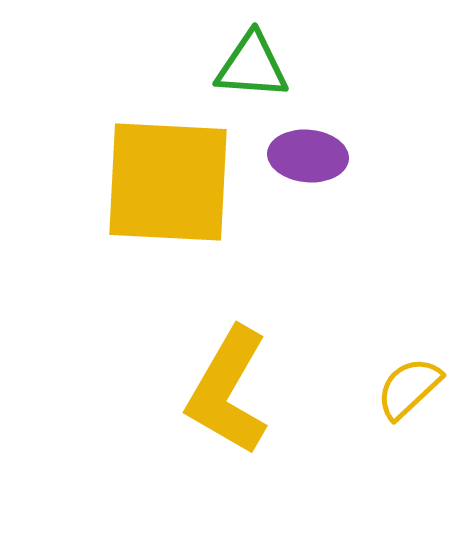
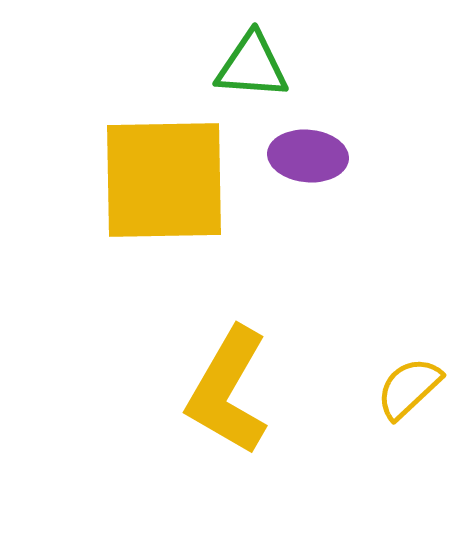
yellow square: moved 4 px left, 2 px up; rotated 4 degrees counterclockwise
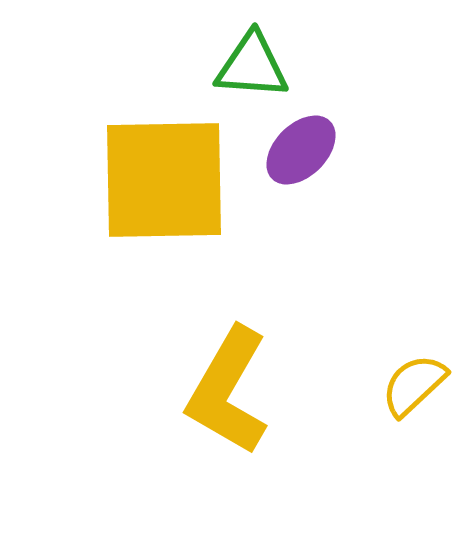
purple ellipse: moved 7 px left, 6 px up; rotated 50 degrees counterclockwise
yellow semicircle: moved 5 px right, 3 px up
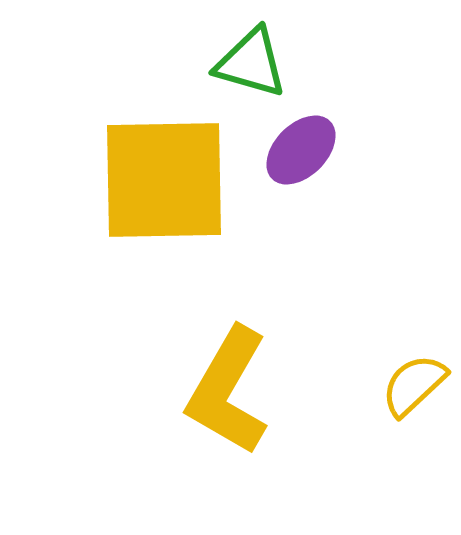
green triangle: moved 1 px left, 3 px up; rotated 12 degrees clockwise
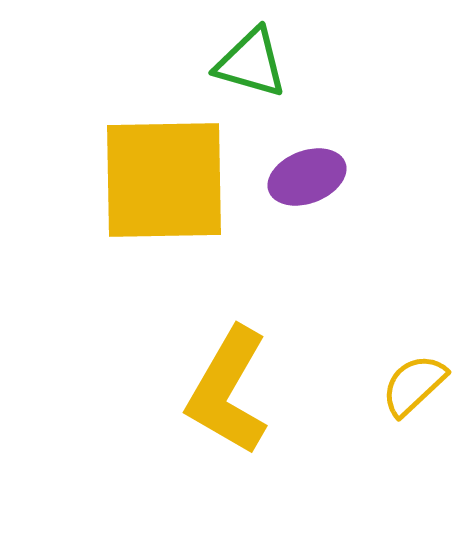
purple ellipse: moved 6 px right, 27 px down; rotated 24 degrees clockwise
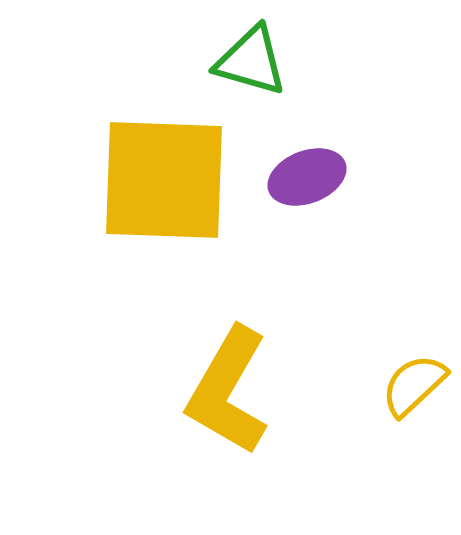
green triangle: moved 2 px up
yellow square: rotated 3 degrees clockwise
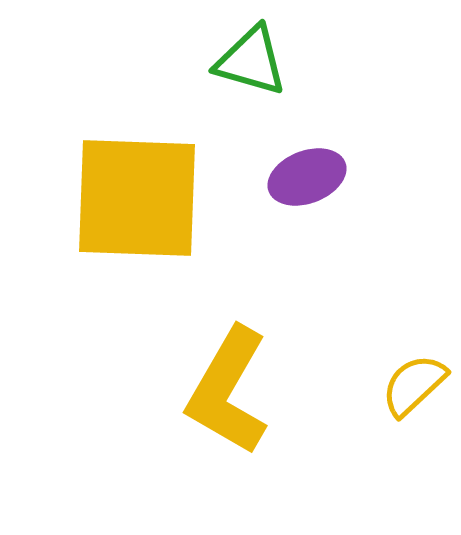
yellow square: moved 27 px left, 18 px down
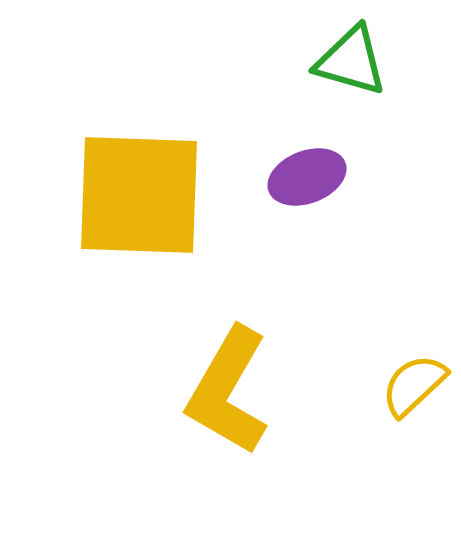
green triangle: moved 100 px right
yellow square: moved 2 px right, 3 px up
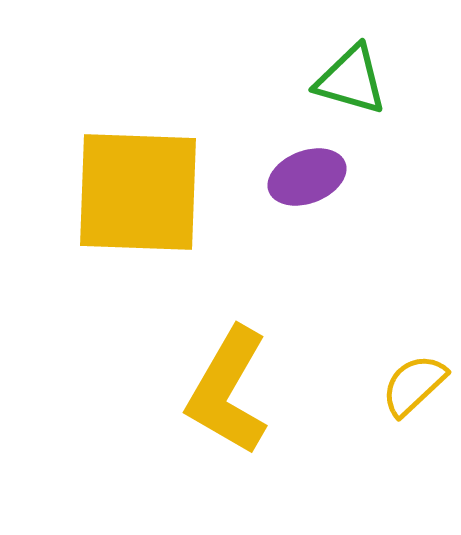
green triangle: moved 19 px down
yellow square: moved 1 px left, 3 px up
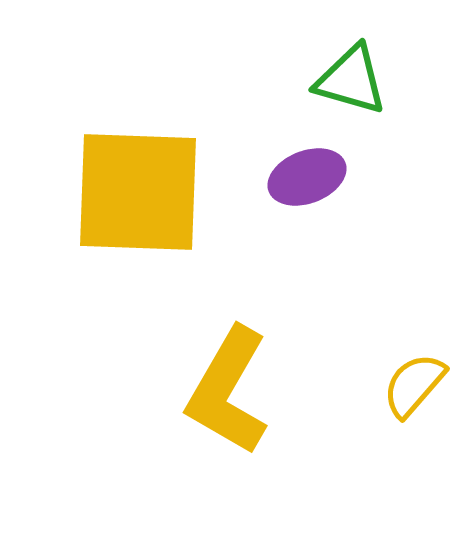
yellow semicircle: rotated 6 degrees counterclockwise
